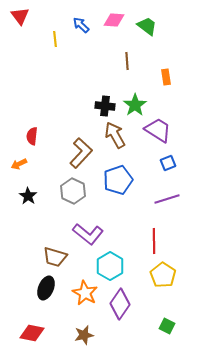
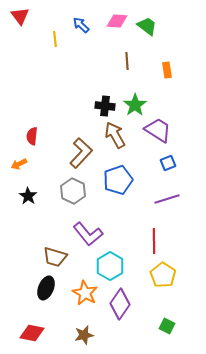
pink diamond: moved 3 px right, 1 px down
orange rectangle: moved 1 px right, 7 px up
purple L-shape: rotated 12 degrees clockwise
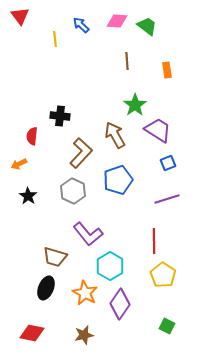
black cross: moved 45 px left, 10 px down
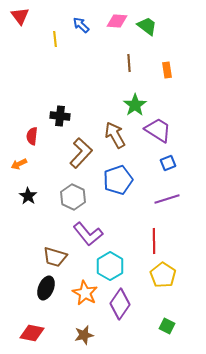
brown line: moved 2 px right, 2 px down
gray hexagon: moved 6 px down
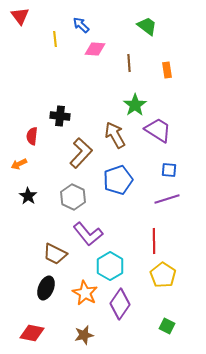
pink diamond: moved 22 px left, 28 px down
blue square: moved 1 px right, 7 px down; rotated 28 degrees clockwise
brown trapezoid: moved 3 px up; rotated 10 degrees clockwise
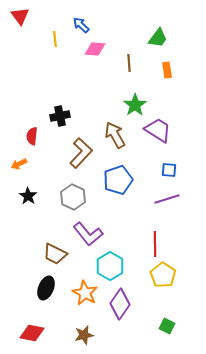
green trapezoid: moved 11 px right, 12 px down; rotated 90 degrees clockwise
black cross: rotated 18 degrees counterclockwise
red line: moved 1 px right, 3 px down
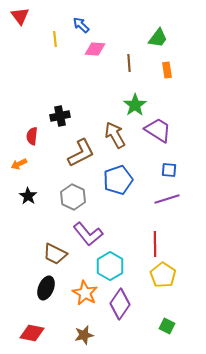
brown L-shape: rotated 20 degrees clockwise
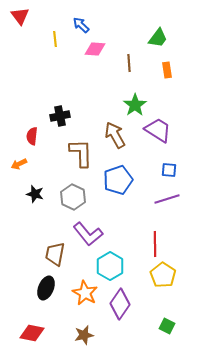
brown L-shape: rotated 64 degrees counterclockwise
black star: moved 7 px right, 2 px up; rotated 18 degrees counterclockwise
brown trapezoid: rotated 75 degrees clockwise
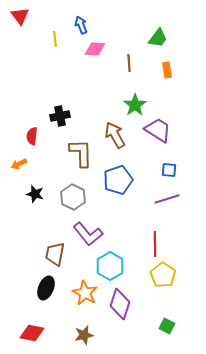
blue arrow: rotated 24 degrees clockwise
purple diamond: rotated 16 degrees counterclockwise
